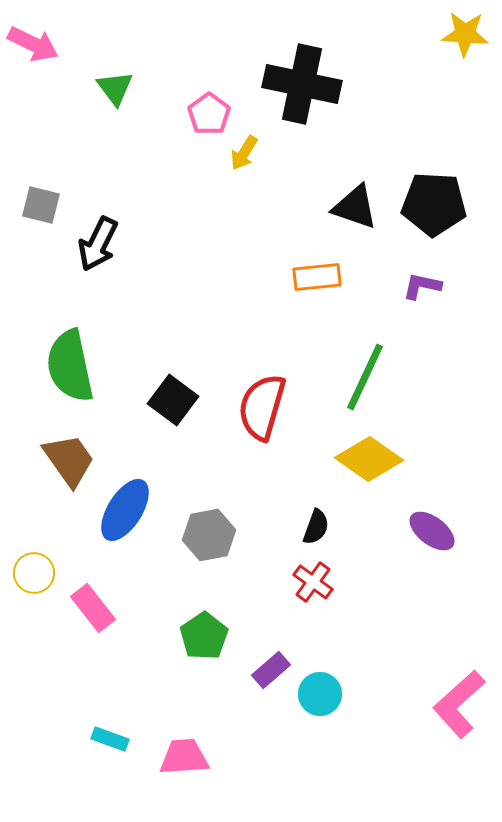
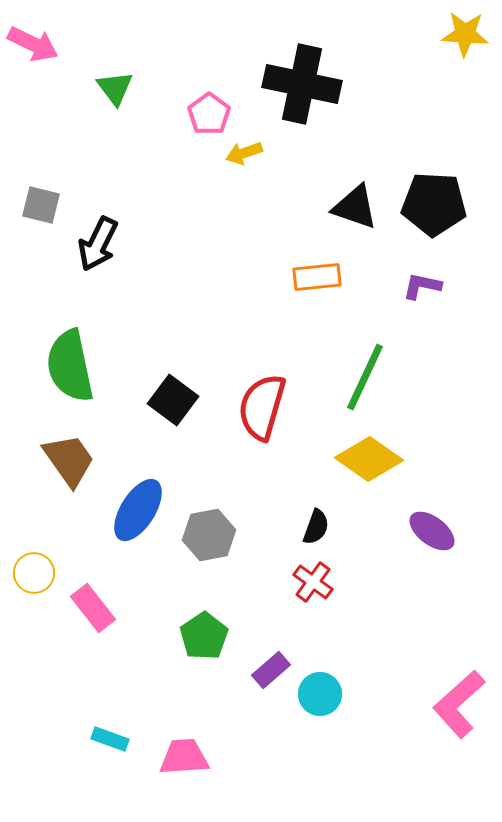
yellow arrow: rotated 39 degrees clockwise
blue ellipse: moved 13 px right
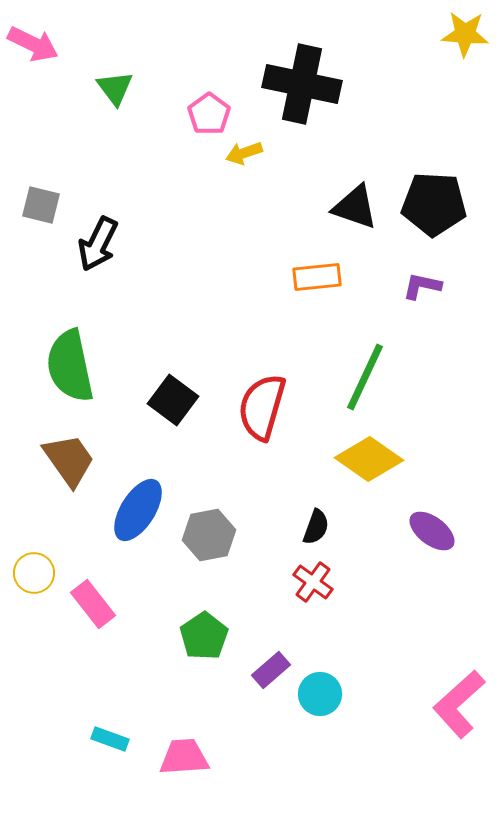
pink rectangle: moved 4 px up
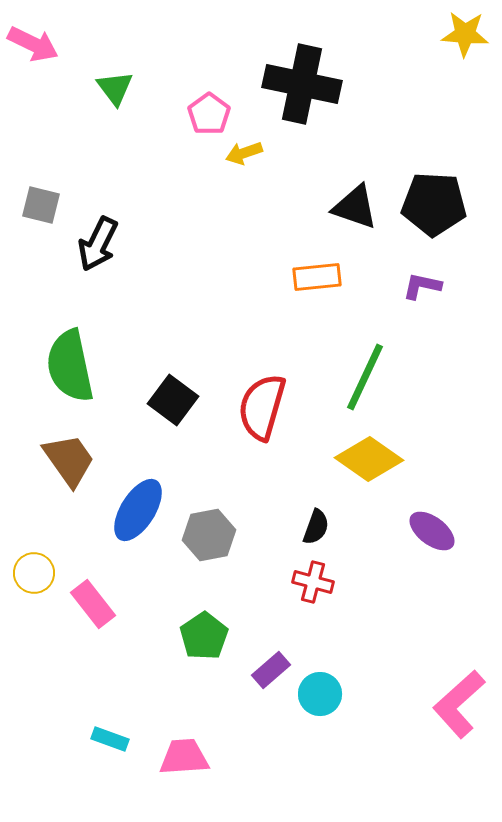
red cross: rotated 21 degrees counterclockwise
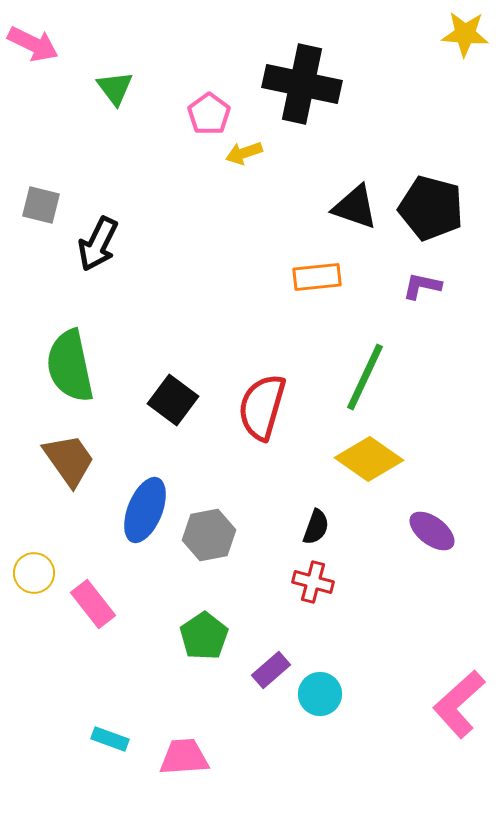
black pentagon: moved 3 px left, 4 px down; rotated 12 degrees clockwise
blue ellipse: moved 7 px right; rotated 10 degrees counterclockwise
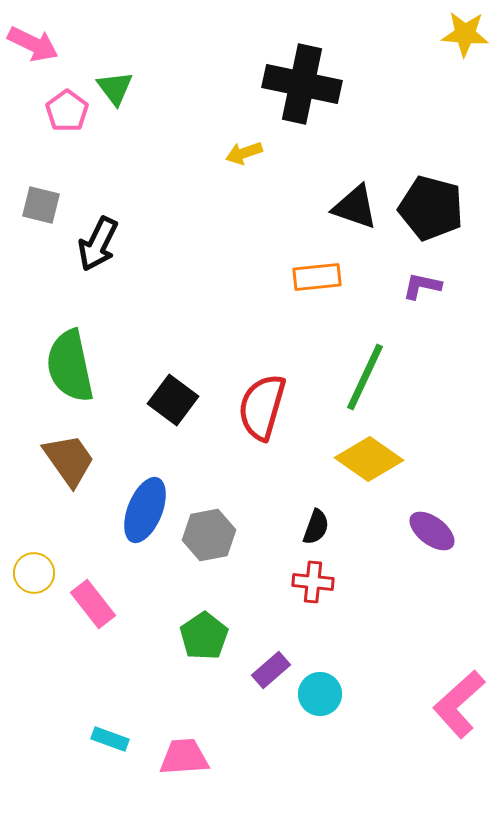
pink pentagon: moved 142 px left, 3 px up
red cross: rotated 9 degrees counterclockwise
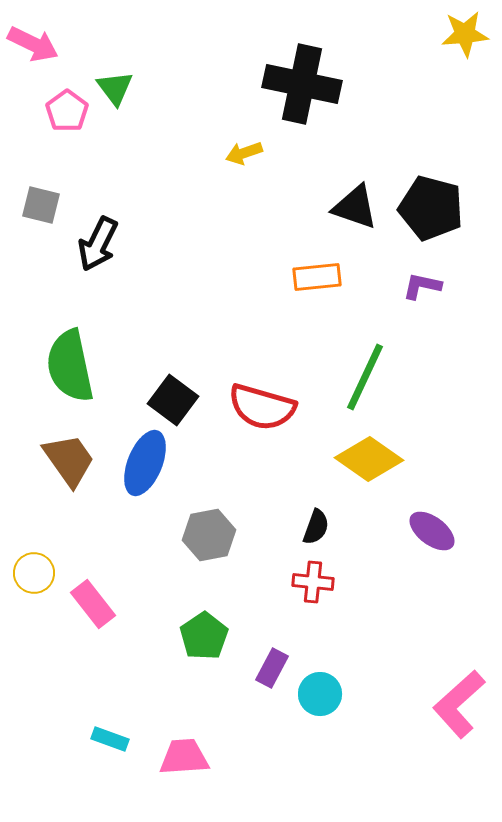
yellow star: rotated 9 degrees counterclockwise
red semicircle: rotated 90 degrees counterclockwise
blue ellipse: moved 47 px up
purple rectangle: moved 1 px right, 2 px up; rotated 21 degrees counterclockwise
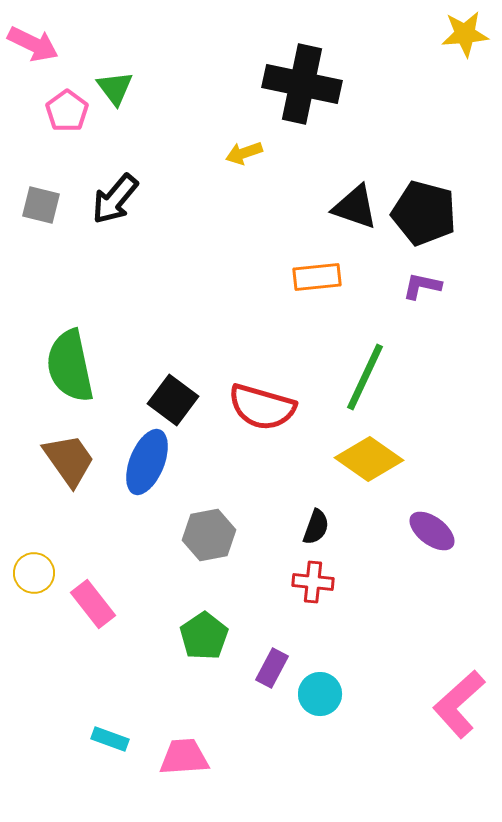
black pentagon: moved 7 px left, 5 px down
black arrow: moved 17 px right, 45 px up; rotated 14 degrees clockwise
blue ellipse: moved 2 px right, 1 px up
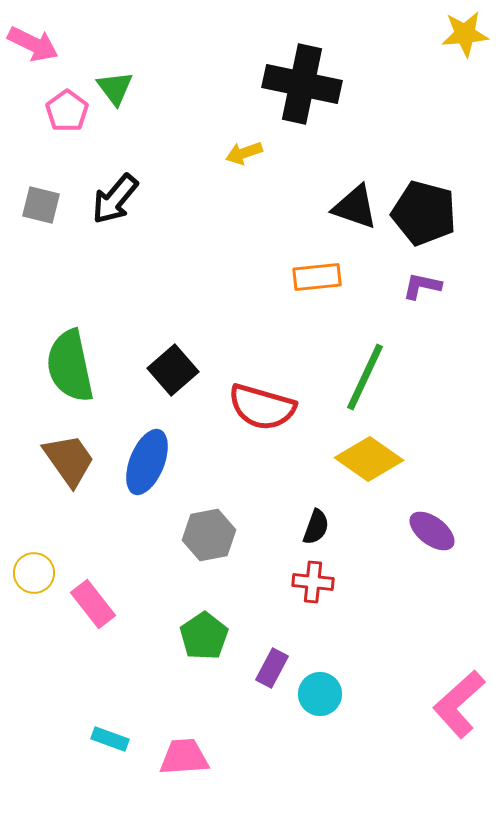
black square: moved 30 px up; rotated 12 degrees clockwise
